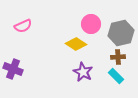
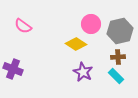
pink semicircle: rotated 60 degrees clockwise
gray hexagon: moved 1 px left, 2 px up
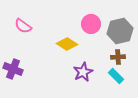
yellow diamond: moved 9 px left
purple star: rotated 18 degrees clockwise
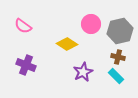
brown cross: rotated 16 degrees clockwise
purple cross: moved 13 px right, 4 px up
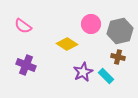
cyan rectangle: moved 10 px left
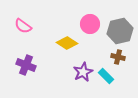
pink circle: moved 1 px left
yellow diamond: moved 1 px up
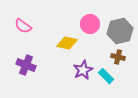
yellow diamond: rotated 20 degrees counterclockwise
purple star: moved 2 px up
